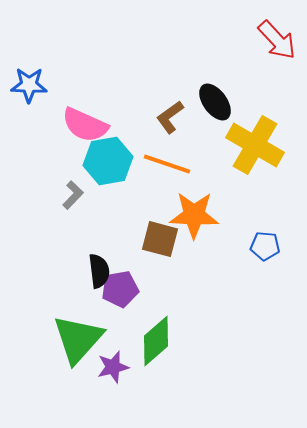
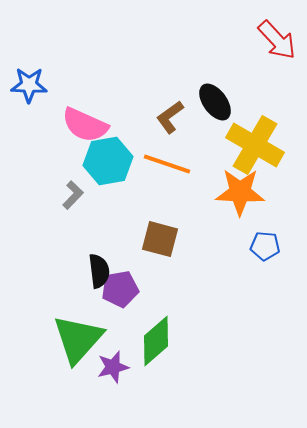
orange star: moved 46 px right, 23 px up
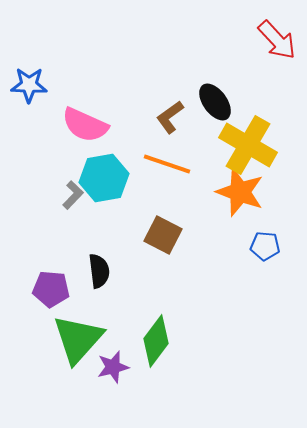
yellow cross: moved 7 px left
cyan hexagon: moved 4 px left, 17 px down
orange star: rotated 18 degrees clockwise
brown square: moved 3 px right, 4 px up; rotated 12 degrees clockwise
purple pentagon: moved 69 px left; rotated 15 degrees clockwise
green diamond: rotated 12 degrees counterclockwise
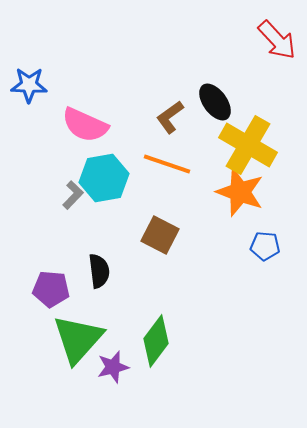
brown square: moved 3 px left
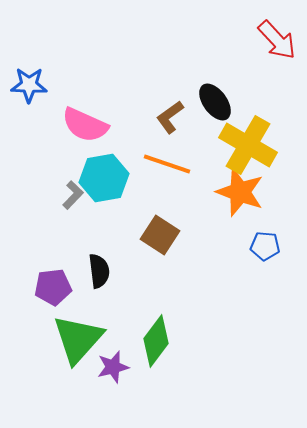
brown square: rotated 6 degrees clockwise
purple pentagon: moved 2 px right, 2 px up; rotated 12 degrees counterclockwise
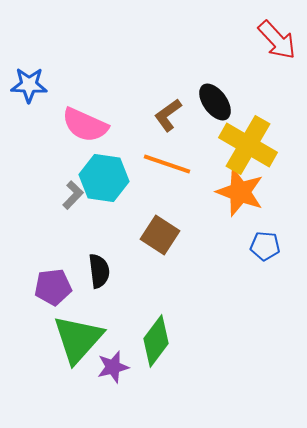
brown L-shape: moved 2 px left, 2 px up
cyan hexagon: rotated 18 degrees clockwise
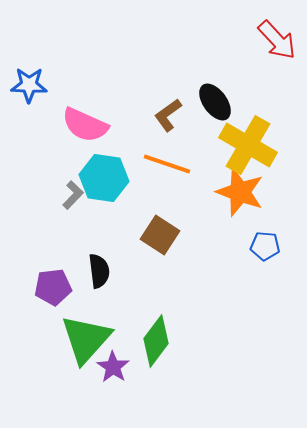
green triangle: moved 8 px right
purple star: rotated 24 degrees counterclockwise
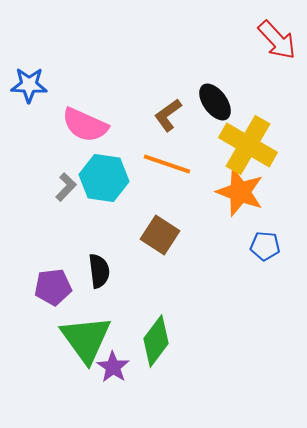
gray L-shape: moved 7 px left, 8 px up
green triangle: rotated 18 degrees counterclockwise
